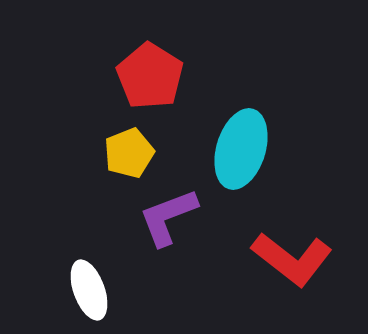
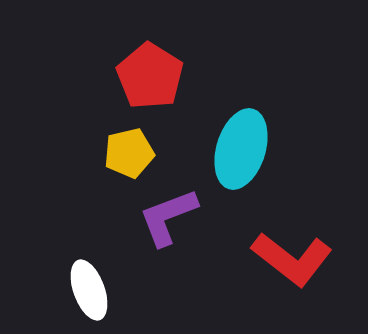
yellow pentagon: rotated 9 degrees clockwise
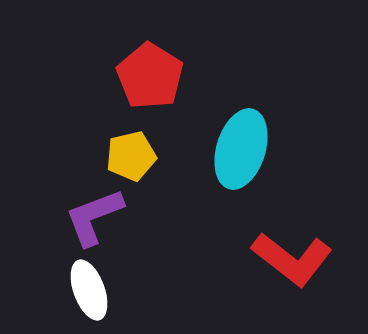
yellow pentagon: moved 2 px right, 3 px down
purple L-shape: moved 74 px left
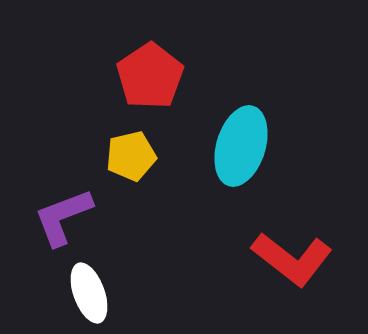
red pentagon: rotated 6 degrees clockwise
cyan ellipse: moved 3 px up
purple L-shape: moved 31 px left
white ellipse: moved 3 px down
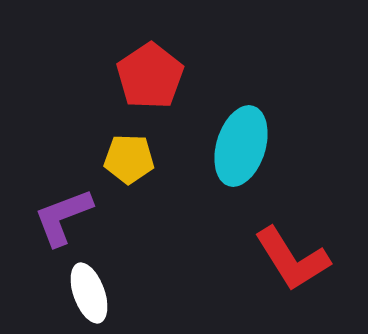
yellow pentagon: moved 2 px left, 3 px down; rotated 15 degrees clockwise
red L-shape: rotated 20 degrees clockwise
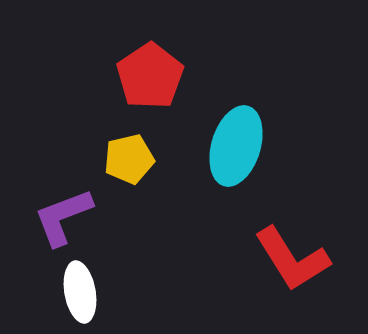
cyan ellipse: moved 5 px left
yellow pentagon: rotated 15 degrees counterclockwise
white ellipse: moved 9 px left, 1 px up; rotated 10 degrees clockwise
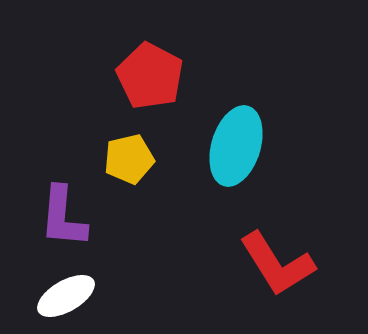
red pentagon: rotated 10 degrees counterclockwise
purple L-shape: rotated 64 degrees counterclockwise
red L-shape: moved 15 px left, 5 px down
white ellipse: moved 14 px left, 4 px down; rotated 70 degrees clockwise
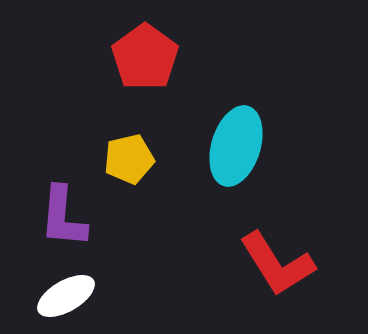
red pentagon: moved 5 px left, 19 px up; rotated 8 degrees clockwise
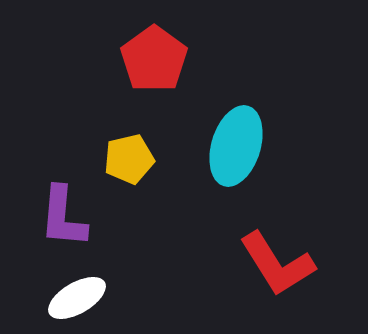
red pentagon: moved 9 px right, 2 px down
white ellipse: moved 11 px right, 2 px down
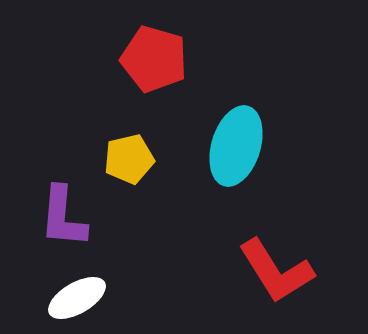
red pentagon: rotated 20 degrees counterclockwise
red L-shape: moved 1 px left, 7 px down
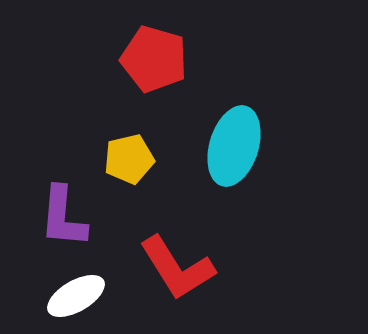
cyan ellipse: moved 2 px left
red L-shape: moved 99 px left, 3 px up
white ellipse: moved 1 px left, 2 px up
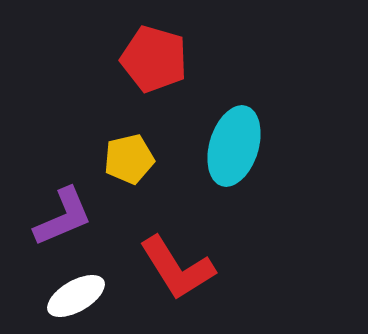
purple L-shape: rotated 118 degrees counterclockwise
